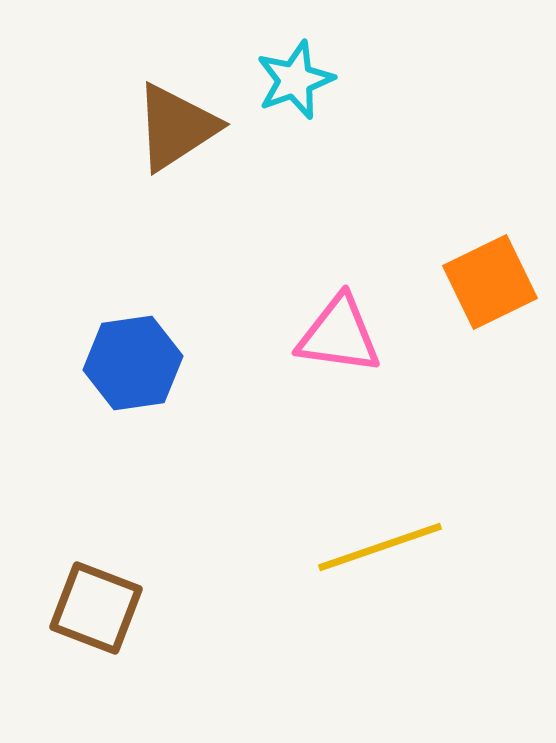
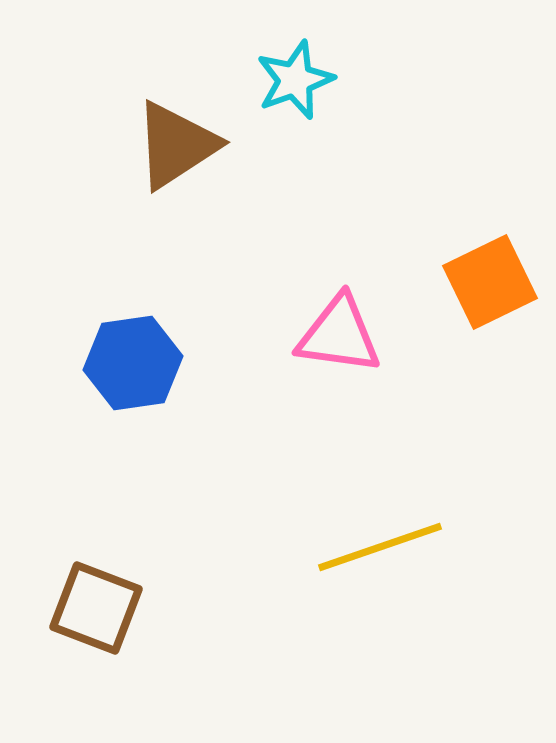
brown triangle: moved 18 px down
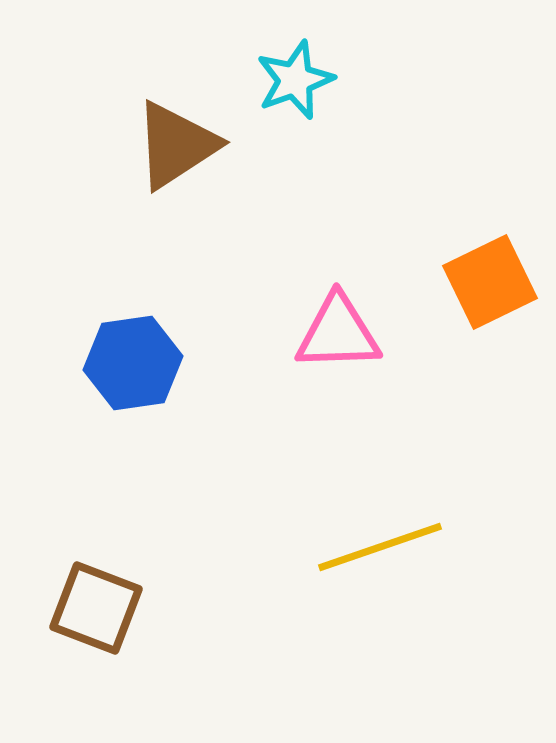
pink triangle: moved 1 px left, 2 px up; rotated 10 degrees counterclockwise
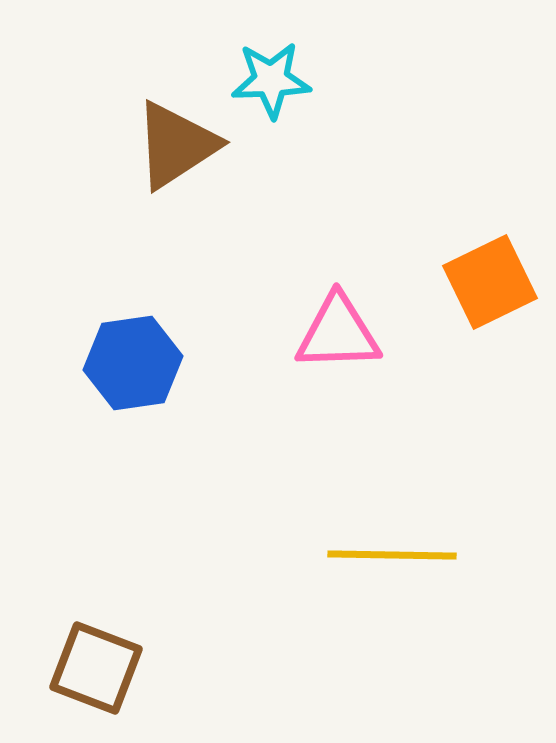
cyan star: moved 24 px left; rotated 18 degrees clockwise
yellow line: moved 12 px right, 8 px down; rotated 20 degrees clockwise
brown square: moved 60 px down
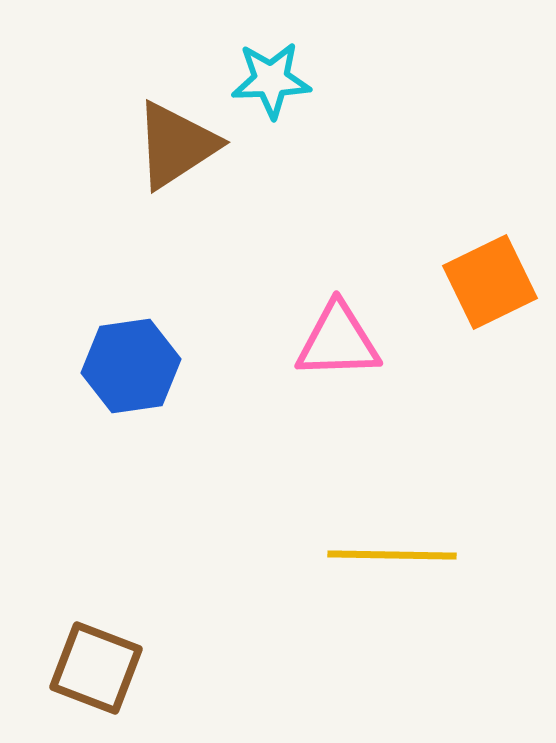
pink triangle: moved 8 px down
blue hexagon: moved 2 px left, 3 px down
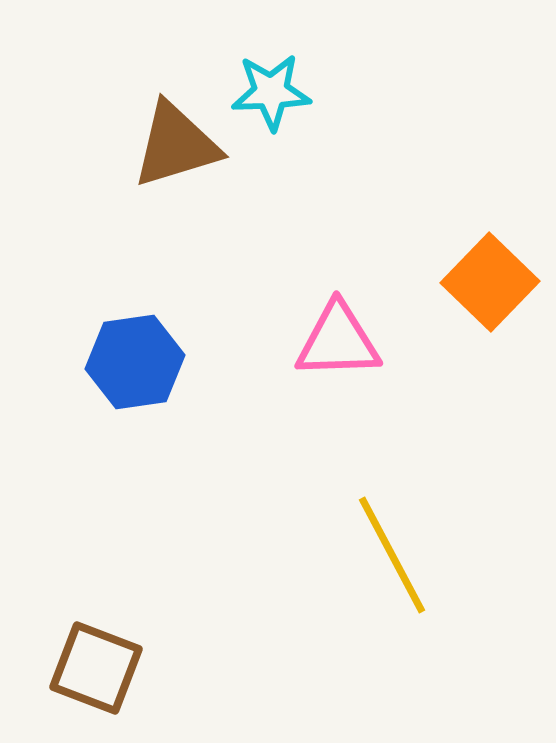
cyan star: moved 12 px down
brown triangle: rotated 16 degrees clockwise
orange square: rotated 20 degrees counterclockwise
blue hexagon: moved 4 px right, 4 px up
yellow line: rotated 61 degrees clockwise
